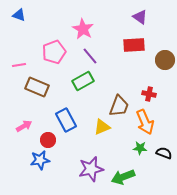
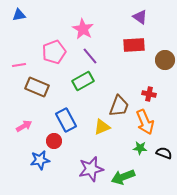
blue triangle: rotated 32 degrees counterclockwise
red circle: moved 6 px right, 1 px down
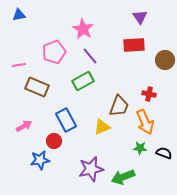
purple triangle: rotated 21 degrees clockwise
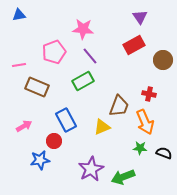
pink star: rotated 25 degrees counterclockwise
red rectangle: rotated 25 degrees counterclockwise
brown circle: moved 2 px left
purple star: rotated 15 degrees counterclockwise
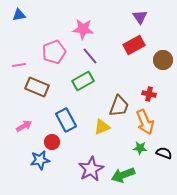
red circle: moved 2 px left, 1 px down
green arrow: moved 2 px up
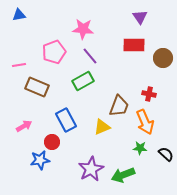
red rectangle: rotated 30 degrees clockwise
brown circle: moved 2 px up
black semicircle: moved 2 px right, 1 px down; rotated 21 degrees clockwise
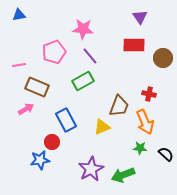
pink arrow: moved 2 px right, 17 px up
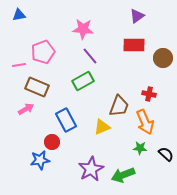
purple triangle: moved 3 px left, 1 px up; rotated 28 degrees clockwise
pink pentagon: moved 11 px left
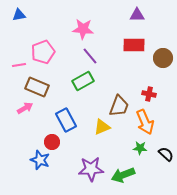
purple triangle: moved 1 px up; rotated 35 degrees clockwise
pink arrow: moved 1 px left, 1 px up
blue star: rotated 30 degrees clockwise
purple star: rotated 25 degrees clockwise
